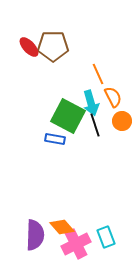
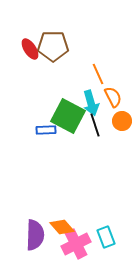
red ellipse: moved 1 px right, 2 px down; rotated 10 degrees clockwise
blue rectangle: moved 9 px left, 9 px up; rotated 12 degrees counterclockwise
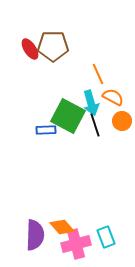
orange semicircle: rotated 35 degrees counterclockwise
pink cross: rotated 12 degrees clockwise
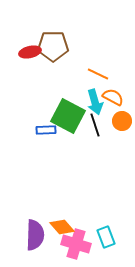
red ellipse: moved 3 px down; rotated 70 degrees counterclockwise
orange line: rotated 40 degrees counterclockwise
cyan arrow: moved 4 px right, 1 px up
pink cross: rotated 32 degrees clockwise
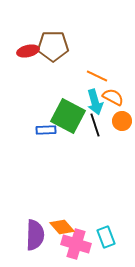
red ellipse: moved 2 px left, 1 px up
orange line: moved 1 px left, 2 px down
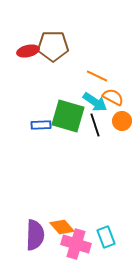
cyan arrow: rotated 40 degrees counterclockwise
green square: rotated 12 degrees counterclockwise
blue rectangle: moved 5 px left, 5 px up
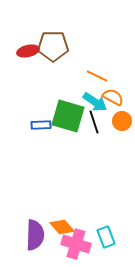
black line: moved 1 px left, 3 px up
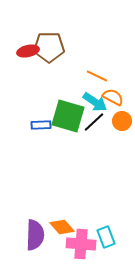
brown pentagon: moved 4 px left, 1 px down
black line: rotated 65 degrees clockwise
pink cross: moved 5 px right; rotated 12 degrees counterclockwise
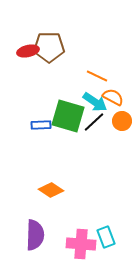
orange diamond: moved 11 px left, 37 px up; rotated 15 degrees counterclockwise
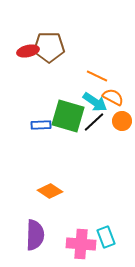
orange diamond: moved 1 px left, 1 px down
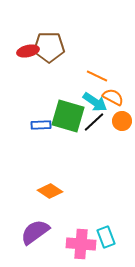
purple semicircle: moved 3 px up; rotated 128 degrees counterclockwise
